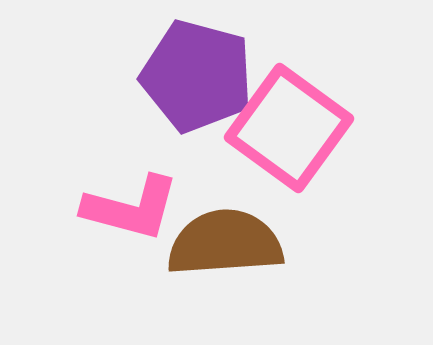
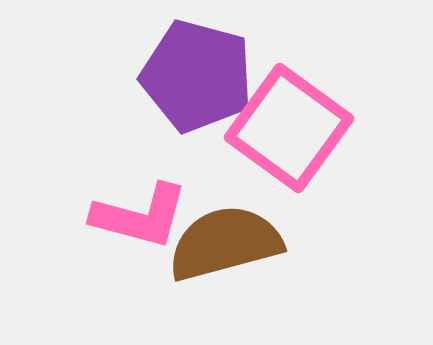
pink L-shape: moved 9 px right, 8 px down
brown semicircle: rotated 11 degrees counterclockwise
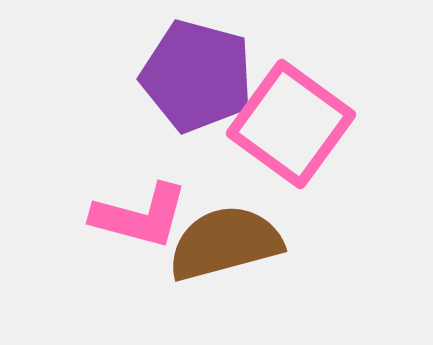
pink square: moved 2 px right, 4 px up
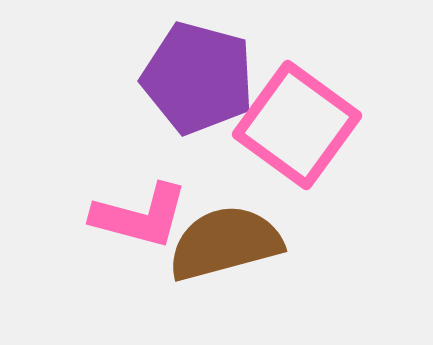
purple pentagon: moved 1 px right, 2 px down
pink square: moved 6 px right, 1 px down
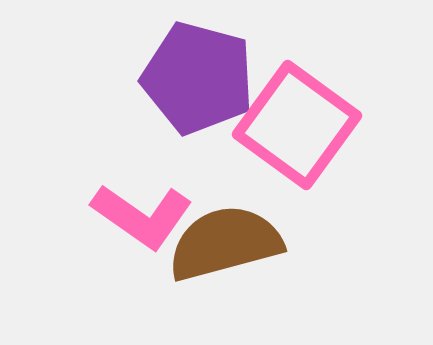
pink L-shape: moved 2 px right; rotated 20 degrees clockwise
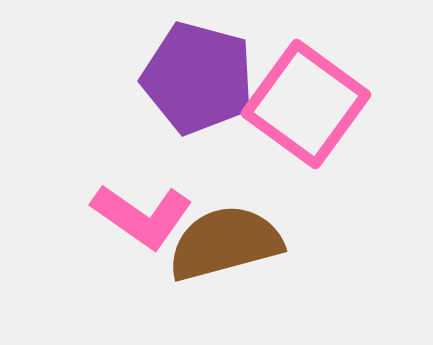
pink square: moved 9 px right, 21 px up
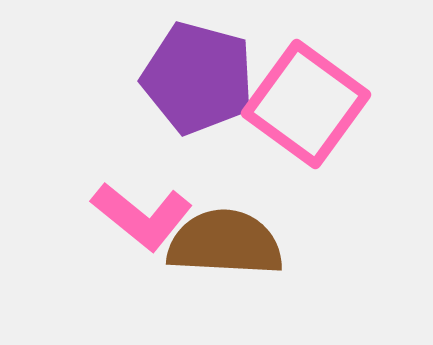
pink L-shape: rotated 4 degrees clockwise
brown semicircle: rotated 18 degrees clockwise
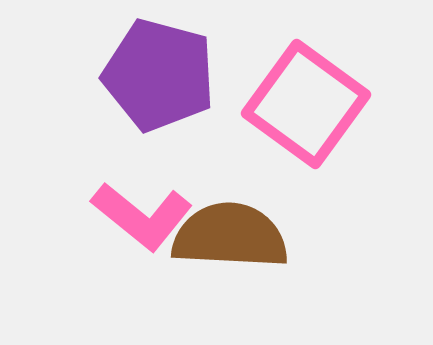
purple pentagon: moved 39 px left, 3 px up
brown semicircle: moved 5 px right, 7 px up
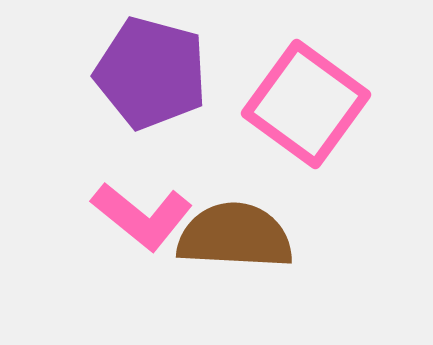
purple pentagon: moved 8 px left, 2 px up
brown semicircle: moved 5 px right
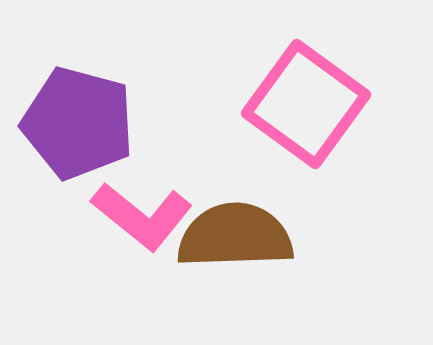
purple pentagon: moved 73 px left, 50 px down
brown semicircle: rotated 5 degrees counterclockwise
